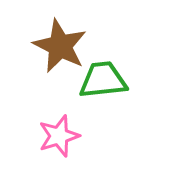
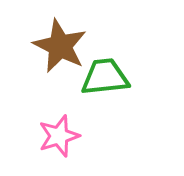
green trapezoid: moved 2 px right, 3 px up
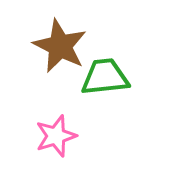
pink star: moved 3 px left
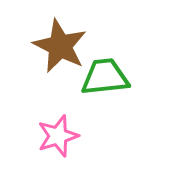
pink star: moved 2 px right
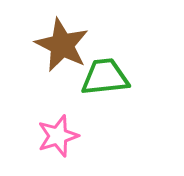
brown star: moved 2 px right, 1 px up
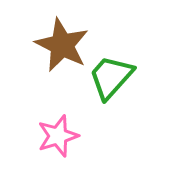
green trapezoid: moved 6 px right; rotated 42 degrees counterclockwise
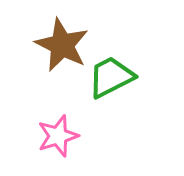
green trapezoid: rotated 21 degrees clockwise
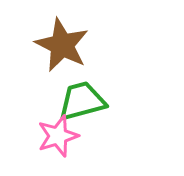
green trapezoid: moved 29 px left, 24 px down; rotated 12 degrees clockwise
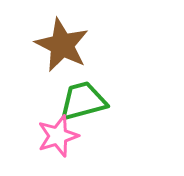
green trapezoid: moved 1 px right
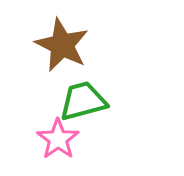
pink star: moved 3 px down; rotated 18 degrees counterclockwise
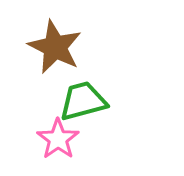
brown star: moved 7 px left, 2 px down
